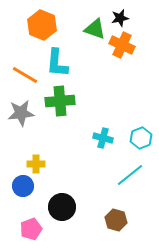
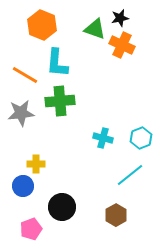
brown hexagon: moved 5 px up; rotated 15 degrees clockwise
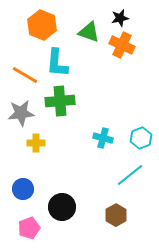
green triangle: moved 6 px left, 3 px down
yellow cross: moved 21 px up
blue circle: moved 3 px down
pink pentagon: moved 2 px left, 1 px up
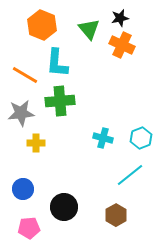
green triangle: moved 3 px up; rotated 30 degrees clockwise
black circle: moved 2 px right
pink pentagon: rotated 15 degrees clockwise
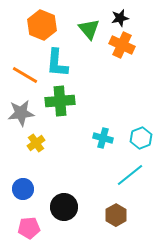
yellow cross: rotated 36 degrees counterclockwise
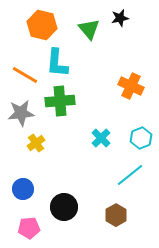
orange hexagon: rotated 8 degrees counterclockwise
orange cross: moved 9 px right, 41 px down
cyan cross: moved 2 px left; rotated 30 degrees clockwise
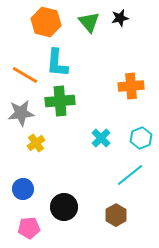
orange hexagon: moved 4 px right, 3 px up
green triangle: moved 7 px up
orange cross: rotated 30 degrees counterclockwise
